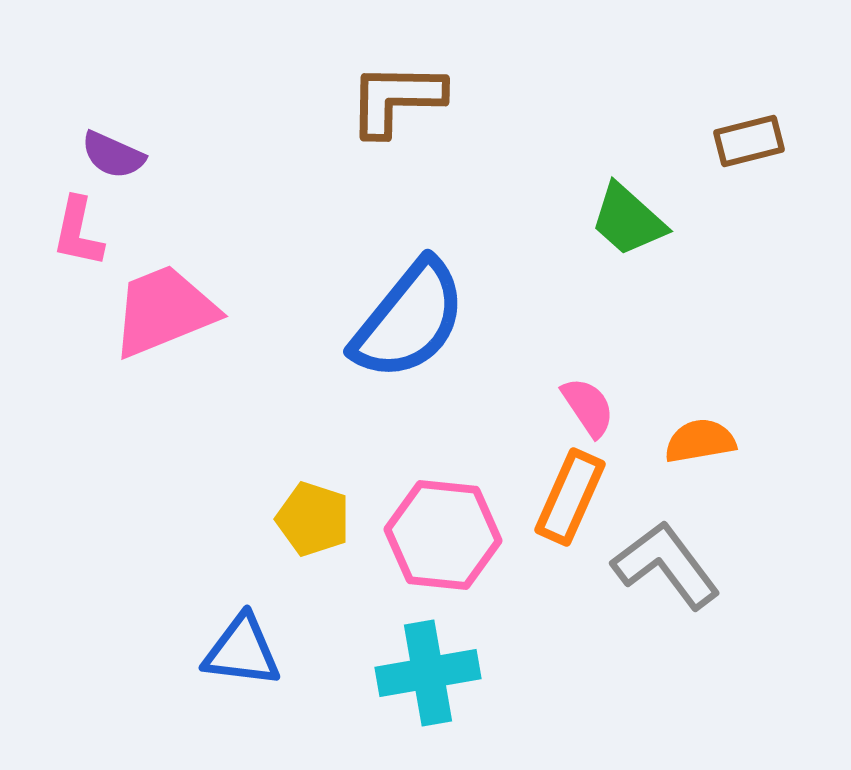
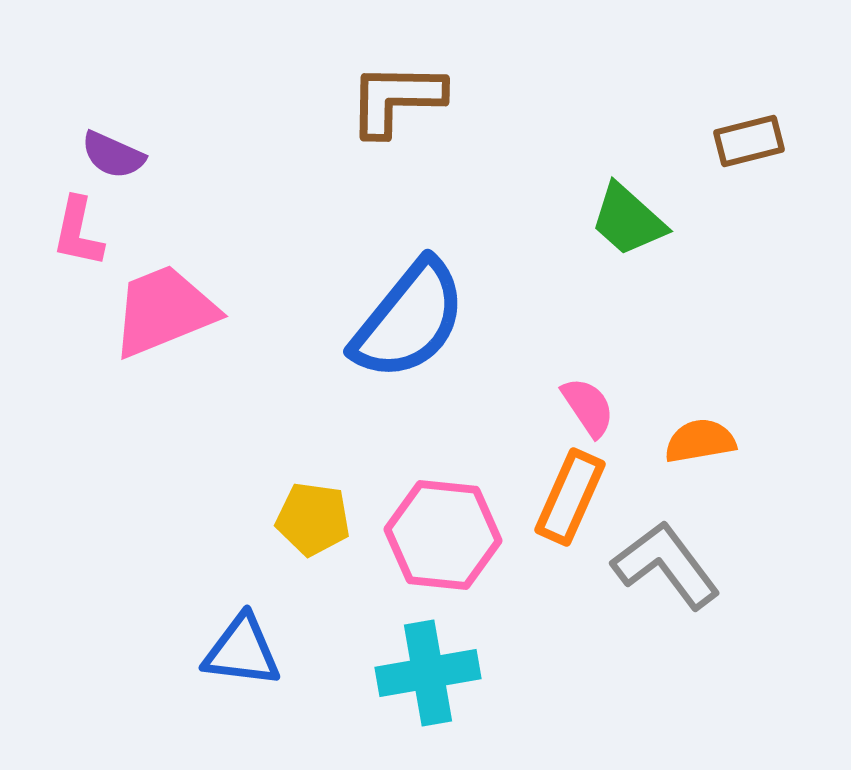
yellow pentagon: rotated 10 degrees counterclockwise
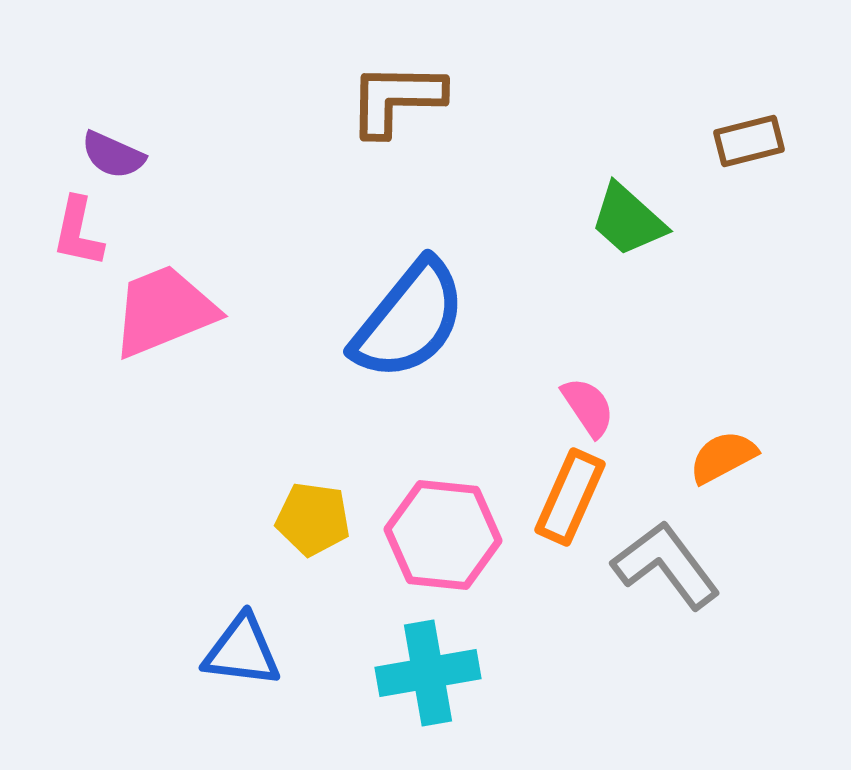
orange semicircle: moved 23 px right, 16 px down; rotated 18 degrees counterclockwise
